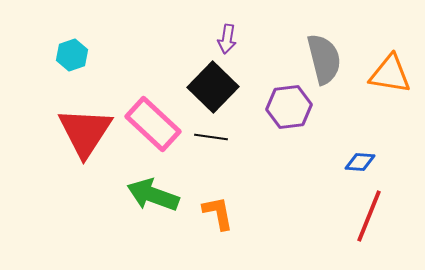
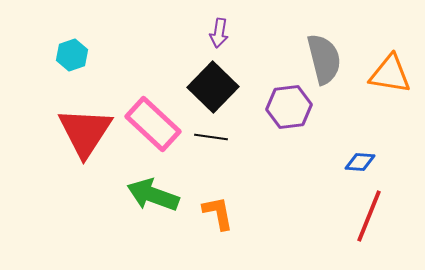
purple arrow: moved 8 px left, 6 px up
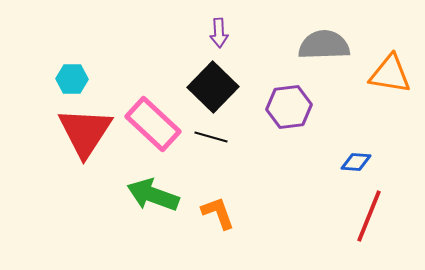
purple arrow: rotated 12 degrees counterclockwise
cyan hexagon: moved 24 px down; rotated 20 degrees clockwise
gray semicircle: moved 14 px up; rotated 78 degrees counterclockwise
black line: rotated 8 degrees clockwise
blue diamond: moved 4 px left
orange L-shape: rotated 9 degrees counterclockwise
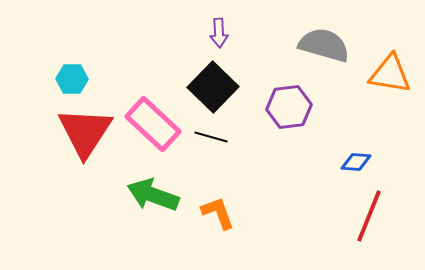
gray semicircle: rotated 18 degrees clockwise
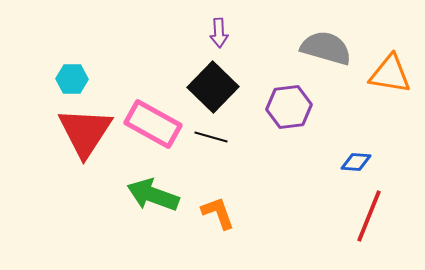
gray semicircle: moved 2 px right, 3 px down
pink rectangle: rotated 14 degrees counterclockwise
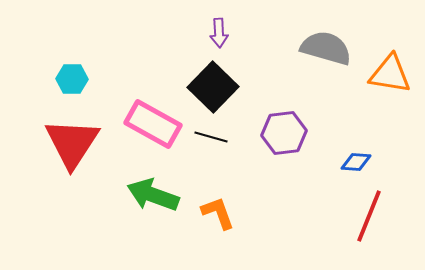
purple hexagon: moved 5 px left, 26 px down
red triangle: moved 13 px left, 11 px down
